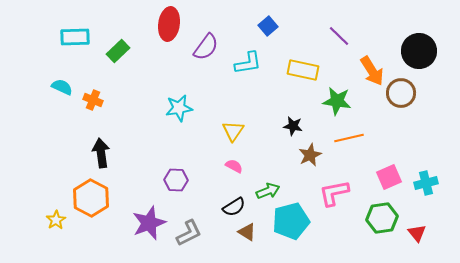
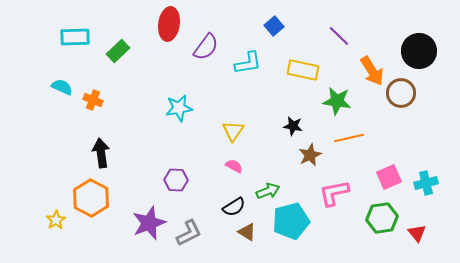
blue square: moved 6 px right
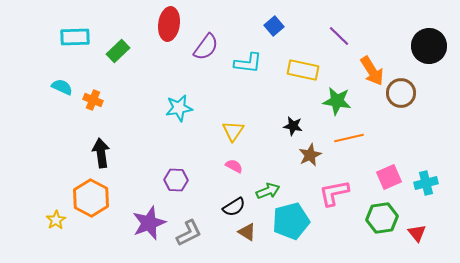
black circle: moved 10 px right, 5 px up
cyan L-shape: rotated 16 degrees clockwise
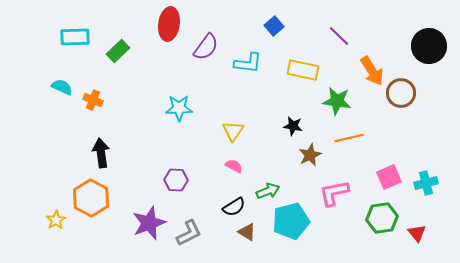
cyan star: rotated 8 degrees clockwise
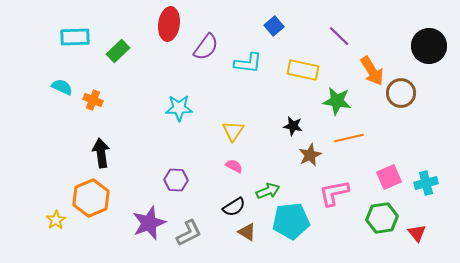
orange hexagon: rotated 9 degrees clockwise
cyan pentagon: rotated 9 degrees clockwise
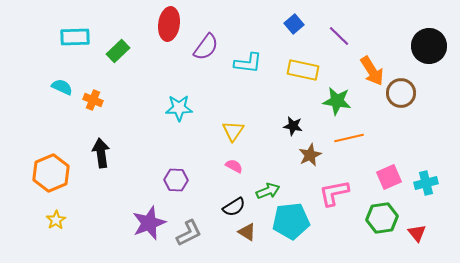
blue square: moved 20 px right, 2 px up
orange hexagon: moved 40 px left, 25 px up
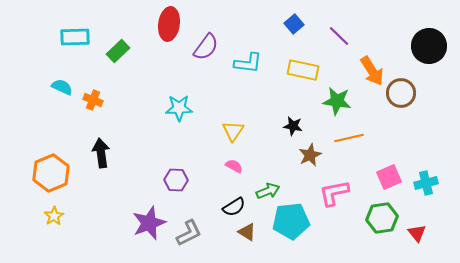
yellow star: moved 2 px left, 4 px up
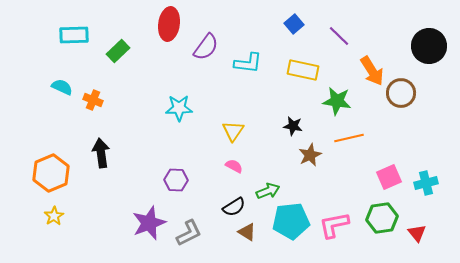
cyan rectangle: moved 1 px left, 2 px up
pink L-shape: moved 32 px down
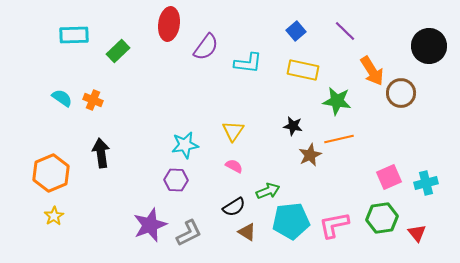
blue square: moved 2 px right, 7 px down
purple line: moved 6 px right, 5 px up
cyan semicircle: moved 11 px down; rotated 10 degrees clockwise
cyan star: moved 6 px right, 37 px down; rotated 8 degrees counterclockwise
orange line: moved 10 px left, 1 px down
purple star: moved 1 px right, 2 px down
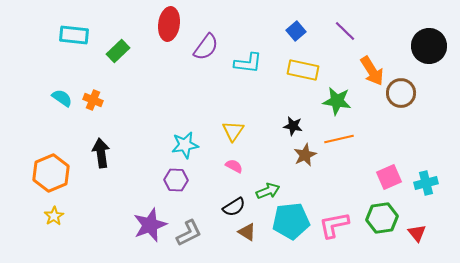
cyan rectangle: rotated 8 degrees clockwise
brown star: moved 5 px left
